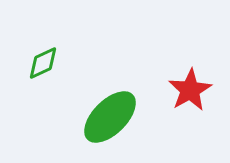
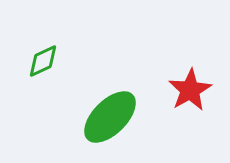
green diamond: moved 2 px up
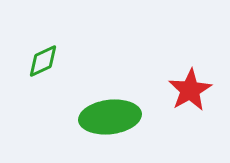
green ellipse: rotated 38 degrees clockwise
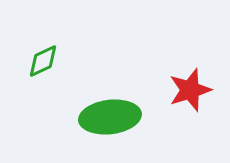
red star: rotated 12 degrees clockwise
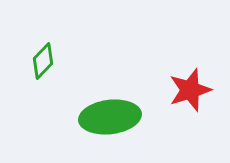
green diamond: rotated 21 degrees counterclockwise
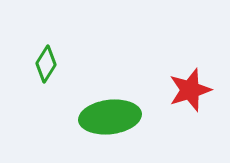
green diamond: moved 3 px right, 3 px down; rotated 12 degrees counterclockwise
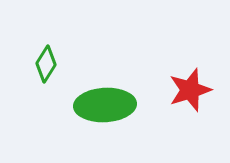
green ellipse: moved 5 px left, 12 px up; rotated 4 degrees clockwise
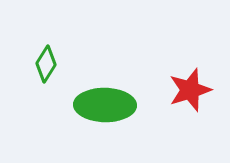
green ellipse: rotated 4 degrees clockwise
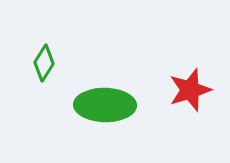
green diamond: moved 2 px left, 1 px up
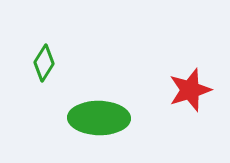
green ellipse: moved 6 px left, 13 px down
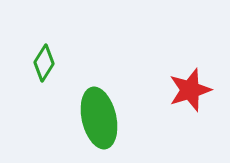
green ellipse: rotated 76 degrees clockwise
